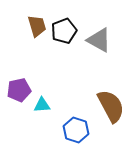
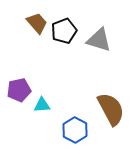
brown trapezoid: moved 3 px up; rotated 25 degrees counterclockwise
gray triangle: rotated 12 degrees counterclockwise
brown semicircle: moved 3 px down
blue hexagon: moved 1 px left; rotated 10 degrees clockwise
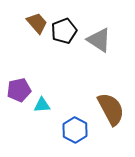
gray triangle: rotated 16 degrees clockwise
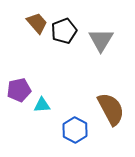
gray triangle: moved 2 px right; rotated 28 degrees clockwise
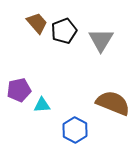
brown semicircle: moved 2 px right, 6 px up; rotated 40 degrees counterclockwise
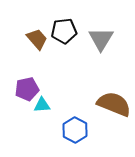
brown trapezoid: moved 16 px down
black pentagon: rotated 15 degrees clockwise
gray triangle: moved 1 px up
purple pentagon: moved 8 px right, 1 px up
brown semicircle: moved 1 px right, 1 px down
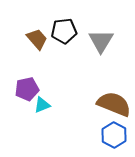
gray triangle: moved 2 px down
cyan triangle: rotated 18 degrees counterclockwise
blue hexagon: moved 39 px right, 5 px down
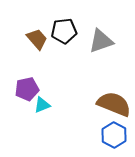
gray triangle: rotated 40 degrees clockwise
